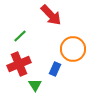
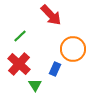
red cross: rotated 25 degrees counterclockwise
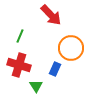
green line: rotated 24 degrees counterclockwise
orange circle: moved 2 px left, 1 px up
red cross: moved 1 px down; rotated 25 degrees counterclockwise
green triangle: moved 1 px right, 1 px down
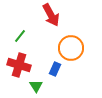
red arrow: rotated 15 degrees clockwise
green line: rotated 16 degrees clockwise
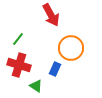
green line: moved 2 px left, 3 px down
green triangle: rotated 24 degrees counterclockwise
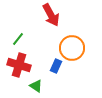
orange circle: moved 1 px right
blue rectangle: moved 1 px right, 3 px up
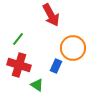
orange circle: moved 1 px right
green triangle: moved 1 px right, 1 px up
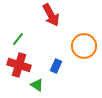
orange circle: moved 11 px right, 2 px up
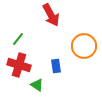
blue rectangle: rotated 32 degrees counterclockwise
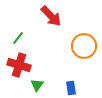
red arrow: moved 1 px down; rotated 15 degrees counterclockwise
green line: moved 1 px up
blue rectangle: moved 15 px right, 22 px down
green triangle: rotated 32 degrees clockwise
